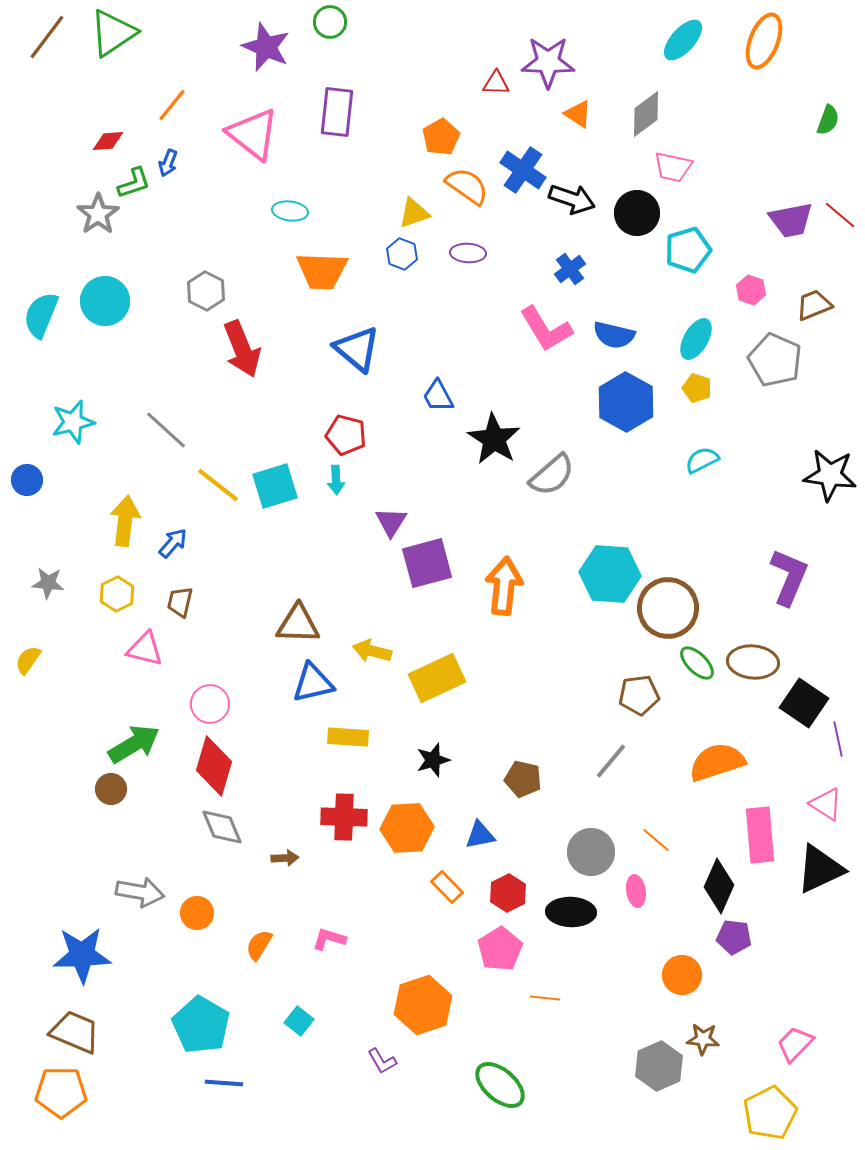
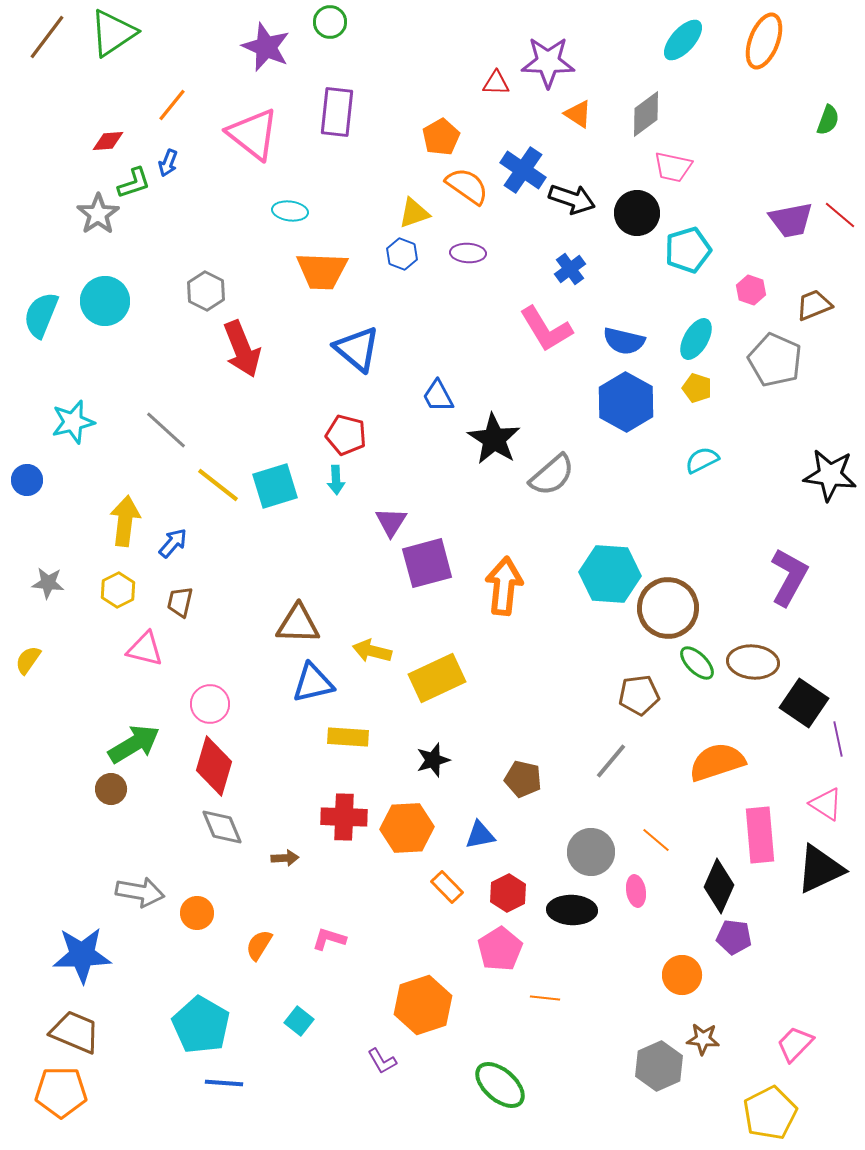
blue semicircle at (614, 335): moved 10 px right, 6 px down
purple L-shape at (789, 577): rotated 6 degrees clockwise
yellow hexagon at (117, 594): moved 1 px right, 4 px up
black ellipse at (571, 912): moved 1 px right, 2 px up
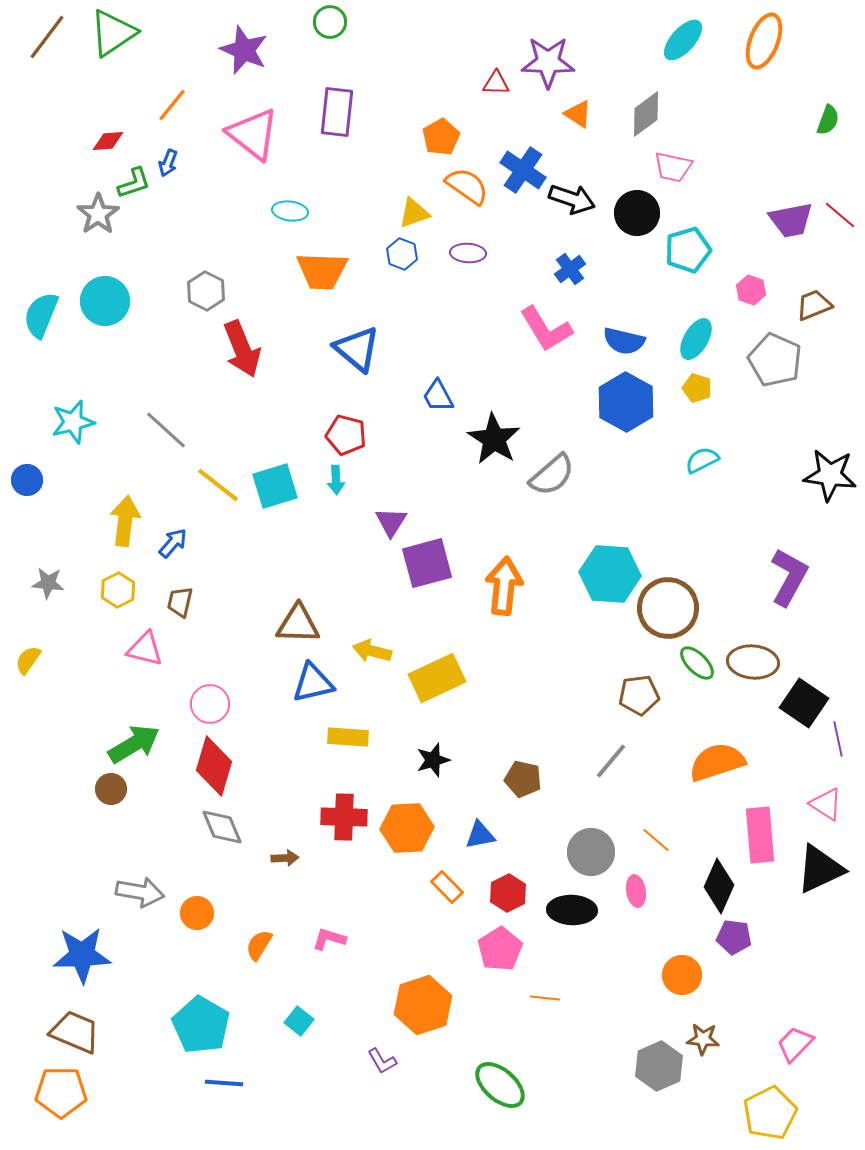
purple star at (266, 47): moved 22 px left, 3 px down
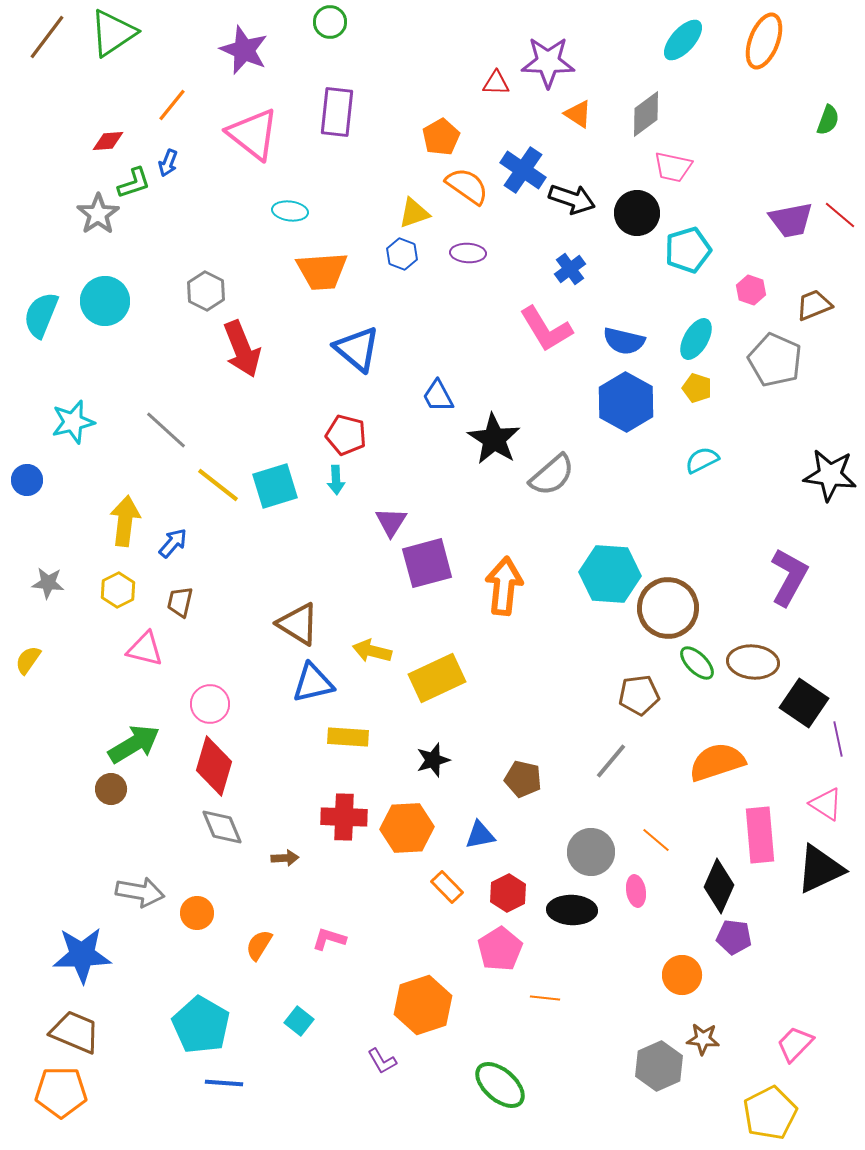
orange trapezoid at (322, 271): rotated 6 degrees counterclockwise
brown triangle at (298, 624): rotated 30 degrees clockwise
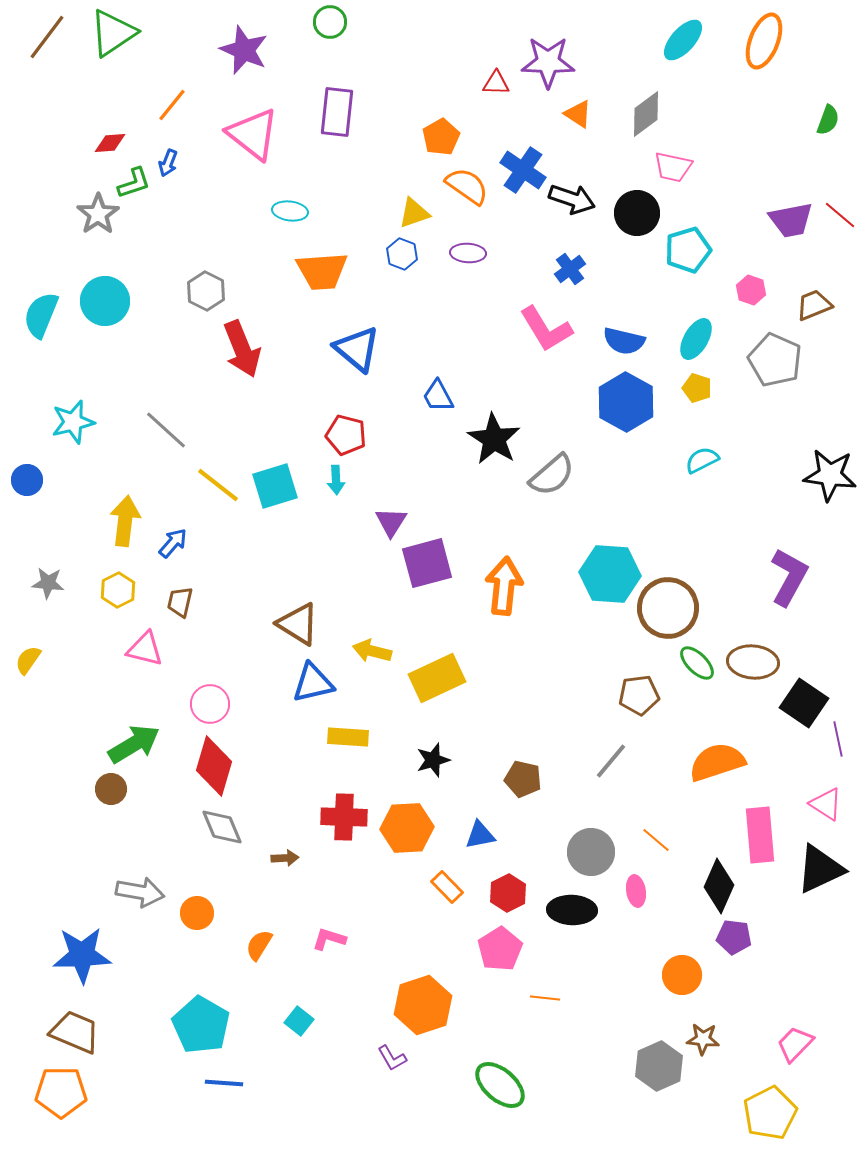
red diamond at (108, 141): moved 2 px right, 2 px down
purple L-shape at (382, 1061): moved 10 px right, 3 px up
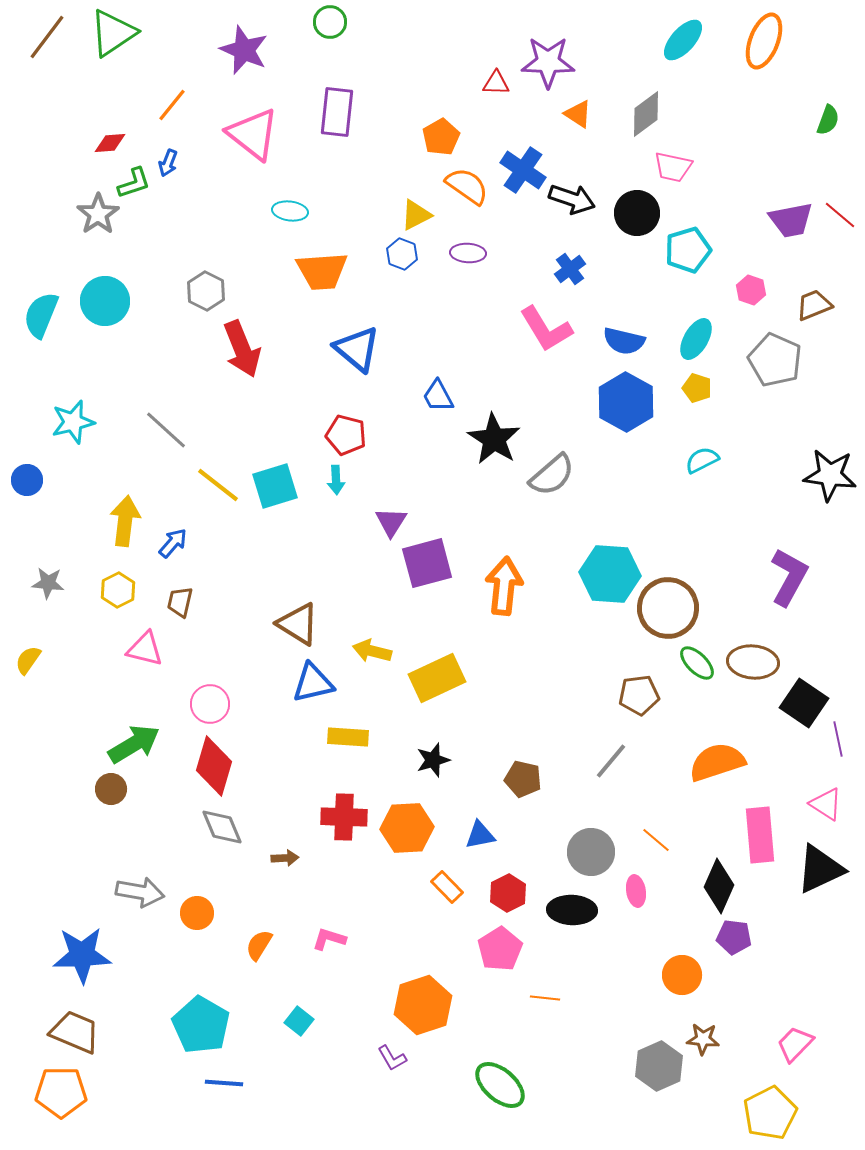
yellow triangle at (414, 213): moved 2 px right, 2 px down; rotated 8 degrees counterclockwise
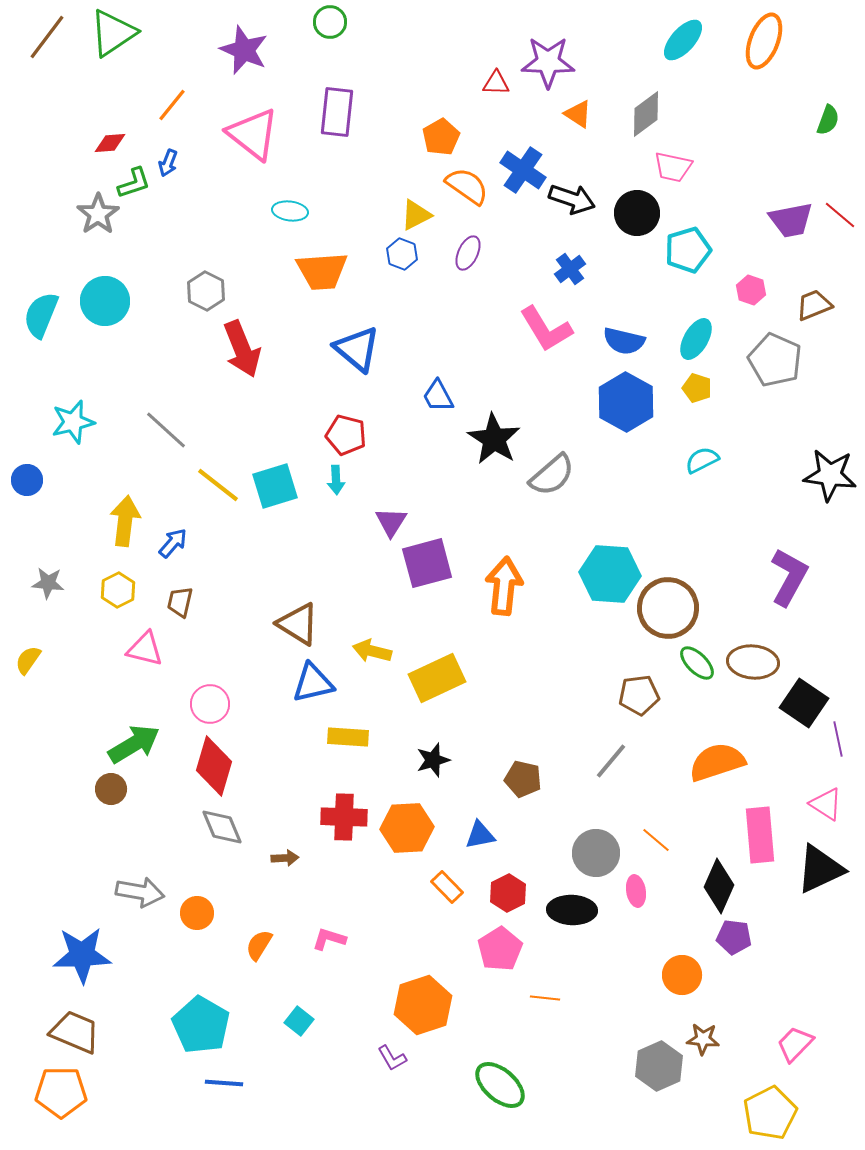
purple ellipse at (468, 253): rotated 68 degrees counterclockwise
gray circle at (591, 852): moved 5 px right, 1 px down
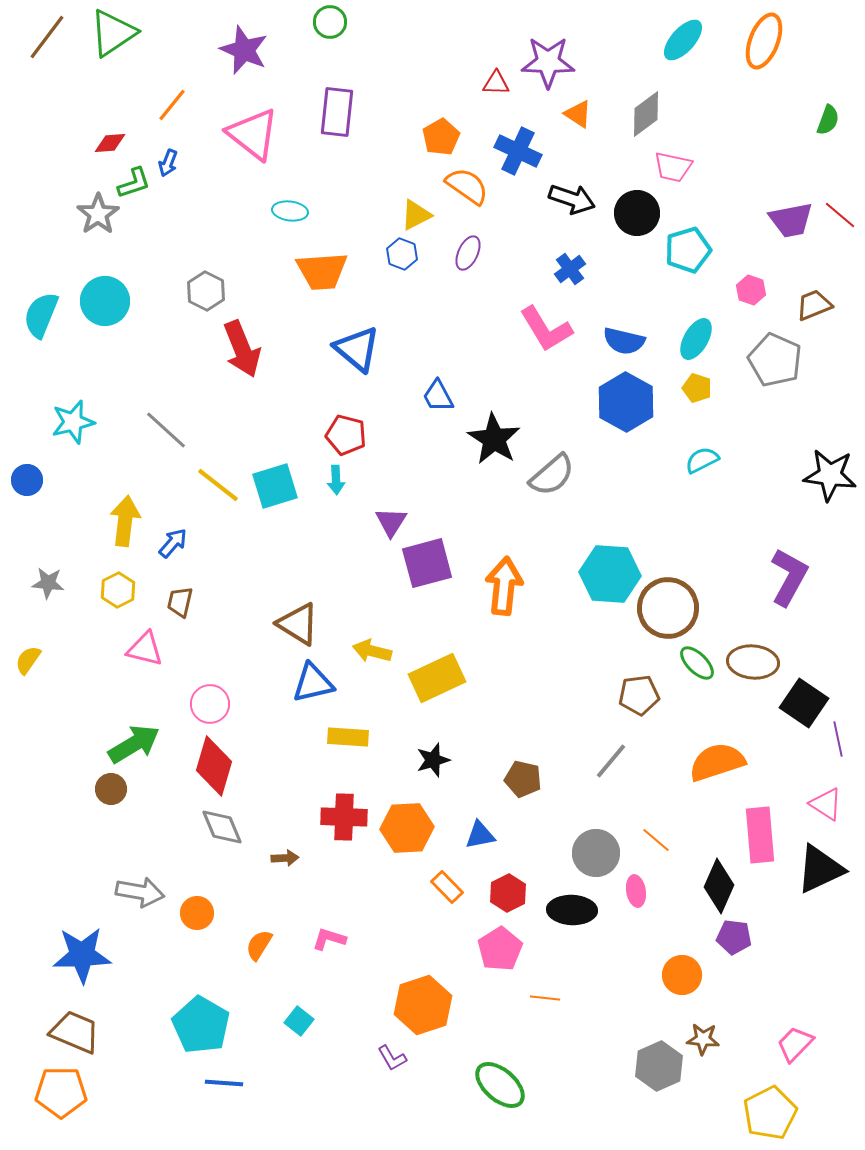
blue cross at (523, 170): moved 5 px left, 19 px up; rotated 9 degrees counterclockwise
